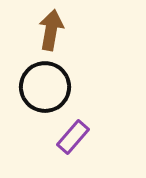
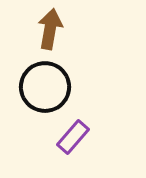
brown arrow: moved 1 px left, 1 px up
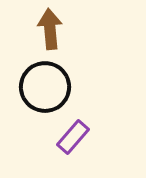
brown arrow: rotated 15 degrees counterclockwise
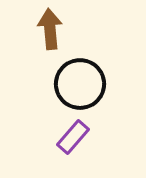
black circle: moved 35 px right, 3 px up
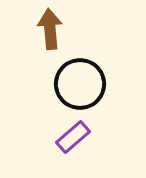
purple rectangle: rotated 8 degrees clockwise
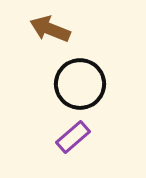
brown arrow: rotated 63 degrees counterclockwise
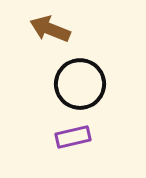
purple rectangle: rotated 28 degrees clockwise
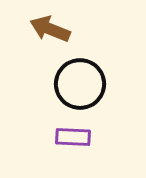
purple rectangle: rotated 16 degrees clockwise
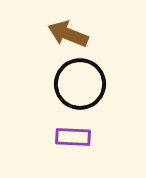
brown arrow: moved 18 px right, 5 px down
